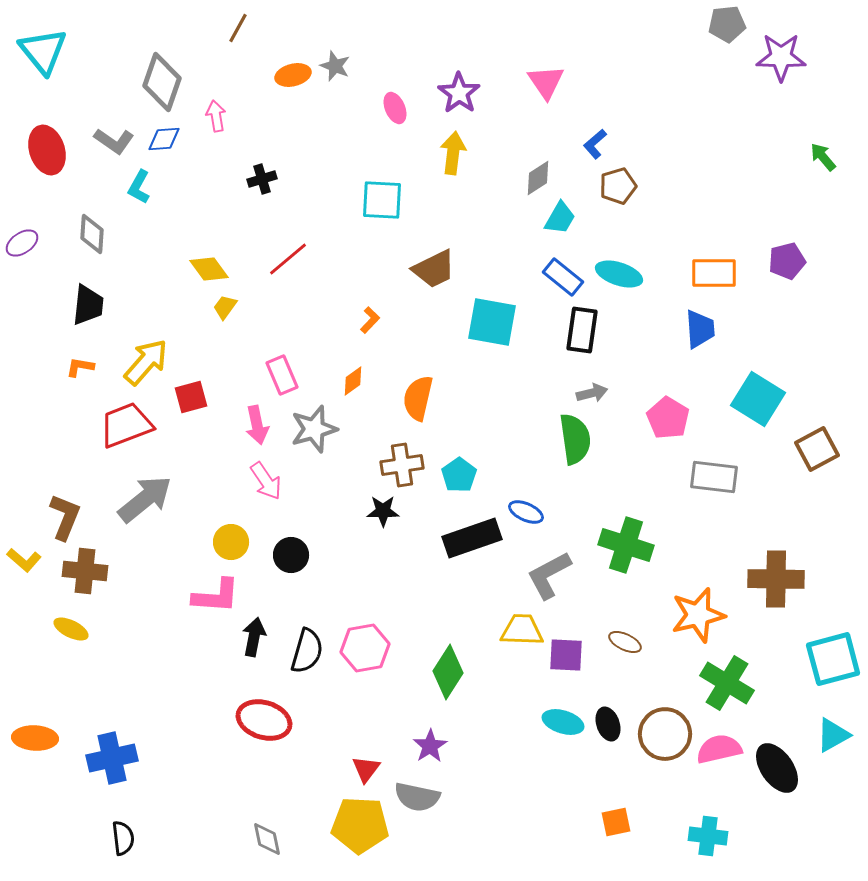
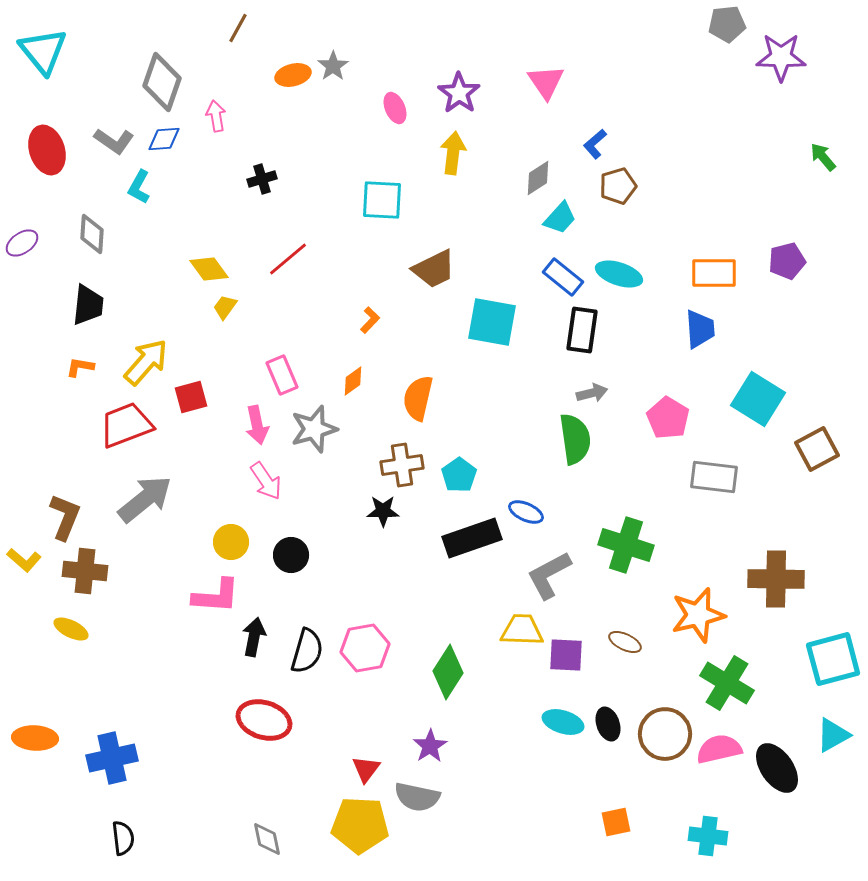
gray star at (335, 66): moved 2 px left; rotated 16 degrees clockwise
cyan trapezoid at (560, 218): rotated 12 degrees clockwise
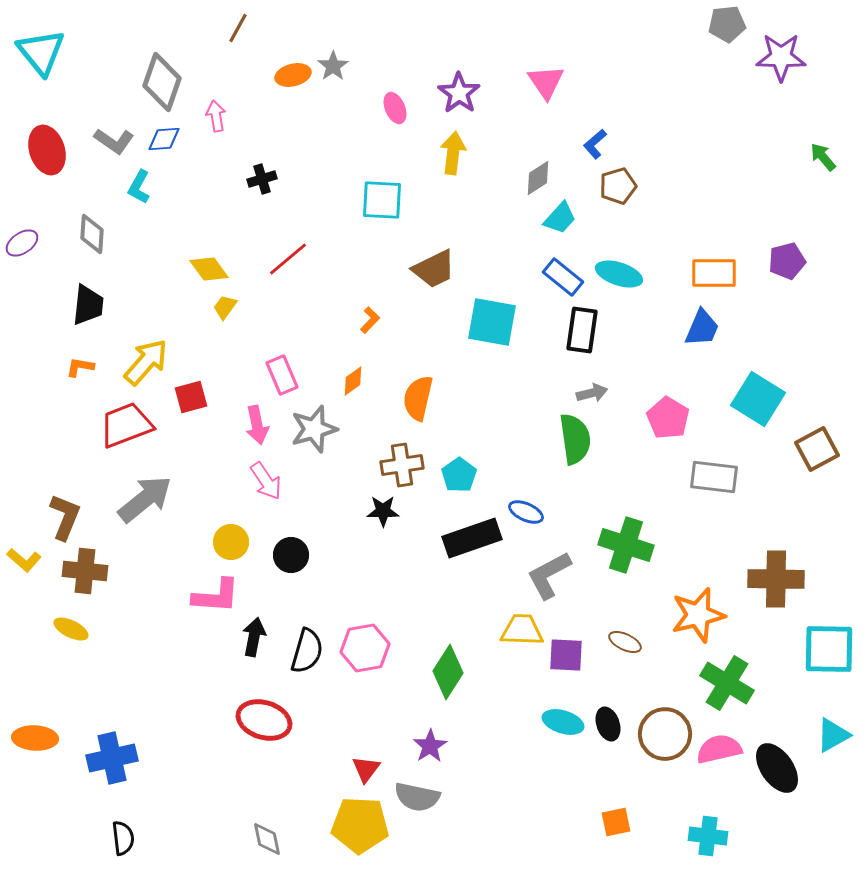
cyan triangle at (43, 51): moved 2 px left, 1 px down
blue trapezoid at (700, 329): moved 2 px right, 1 px up; rotated 27 degrees clockwise
cyan square at (833, 659): moved 4 px left, 10 px up; rotated 16 degrees clockwise
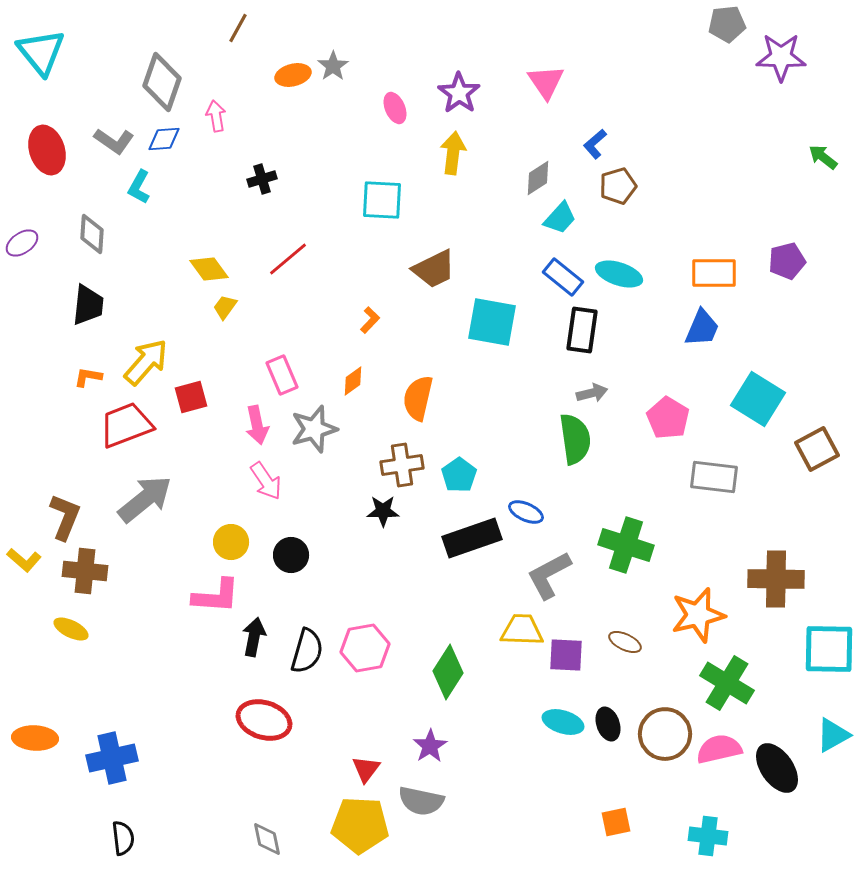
green arrow at (823, 157): rotated 12 degrees counterclockwise
orange L-shape at (80, 367): moved 8 px right, 10 px down
gray semicircle at (417, 797): moved 4 px right, 4 px down
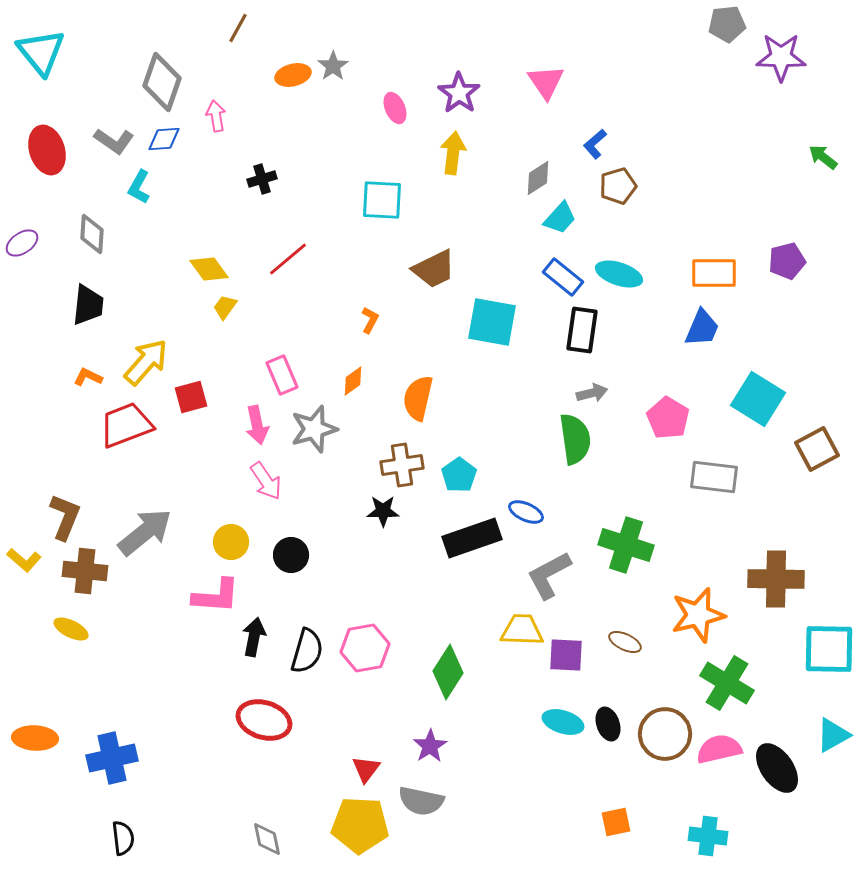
orange L-shape at (370, 320): rotated 16 degrees counterclockwise
orange L-shape at (88, 377): rotated 16 degrees clockwise
gray arrow at (145, 499): moved 33 px down
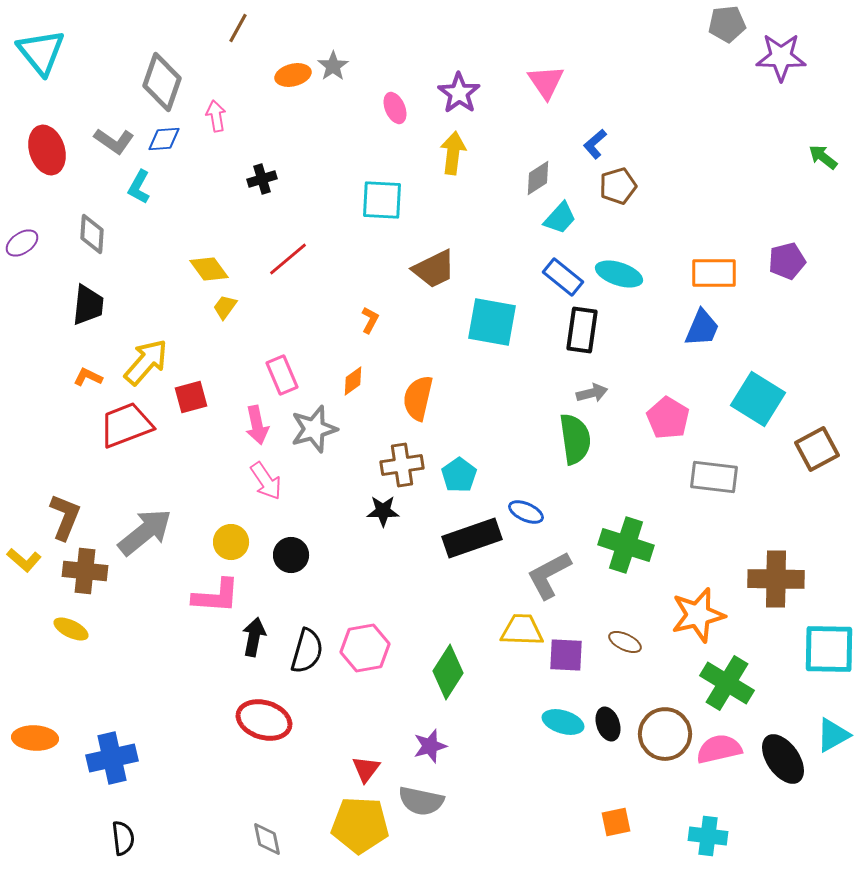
purple star at (430, 746): rotated 16 degrees clockwise
black ellipse at (777, 768): moved 6 px right, 9 px up
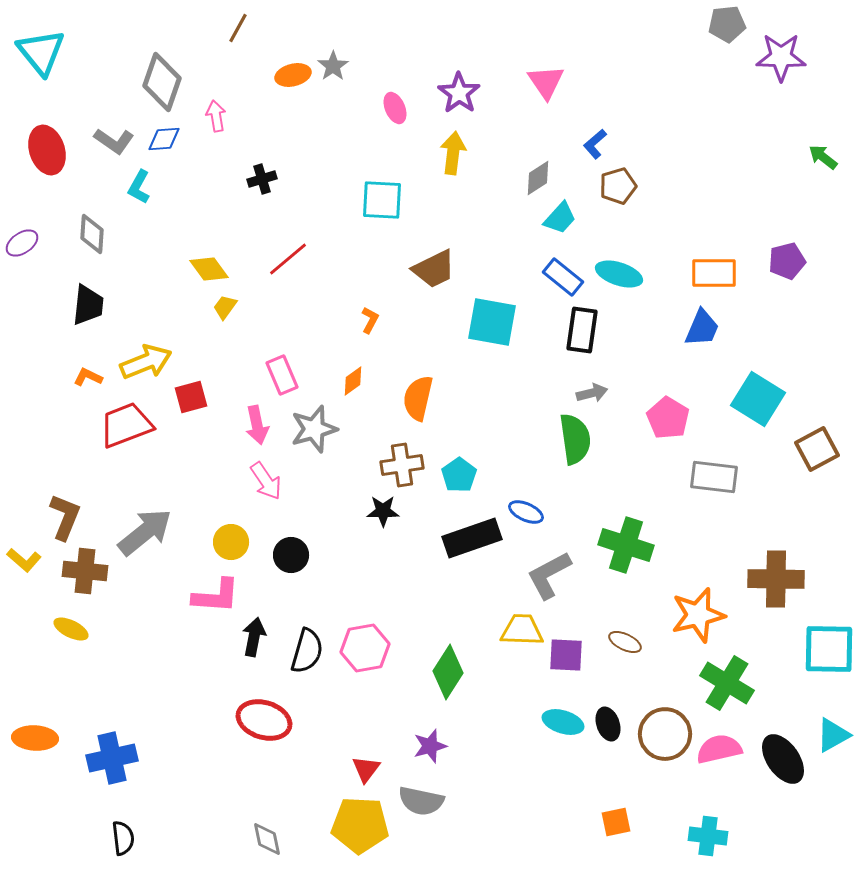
yellow arrow at (146, 362): rotated 27 degrees clockwise
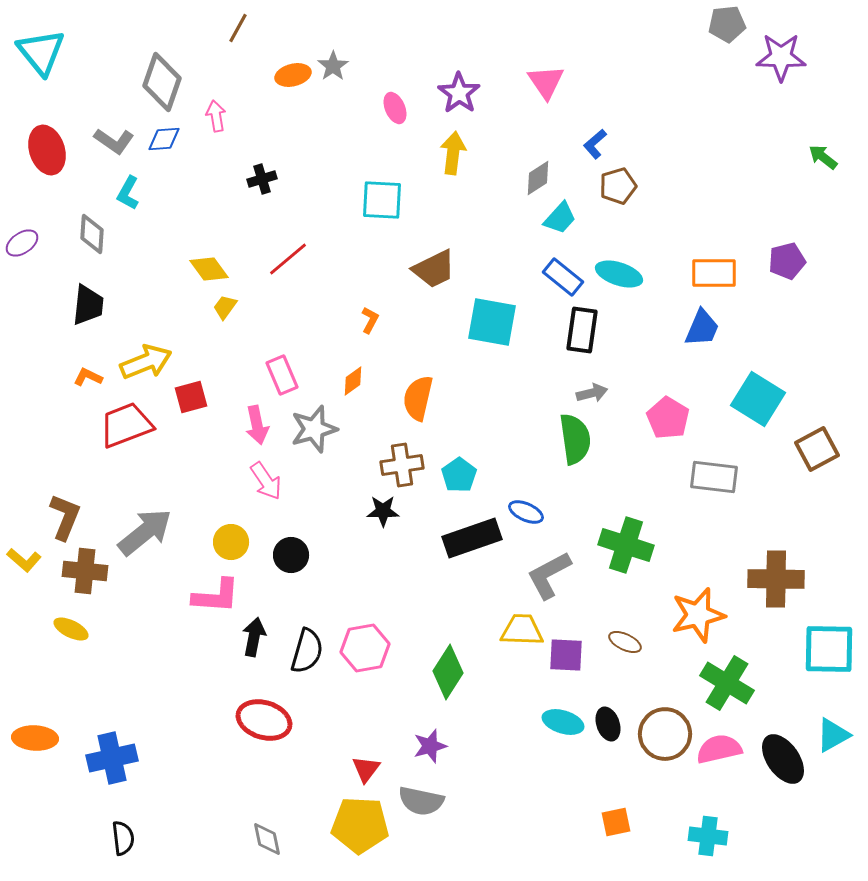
cyan L-shape at (139, 187): moved 11 px left, 6 px down
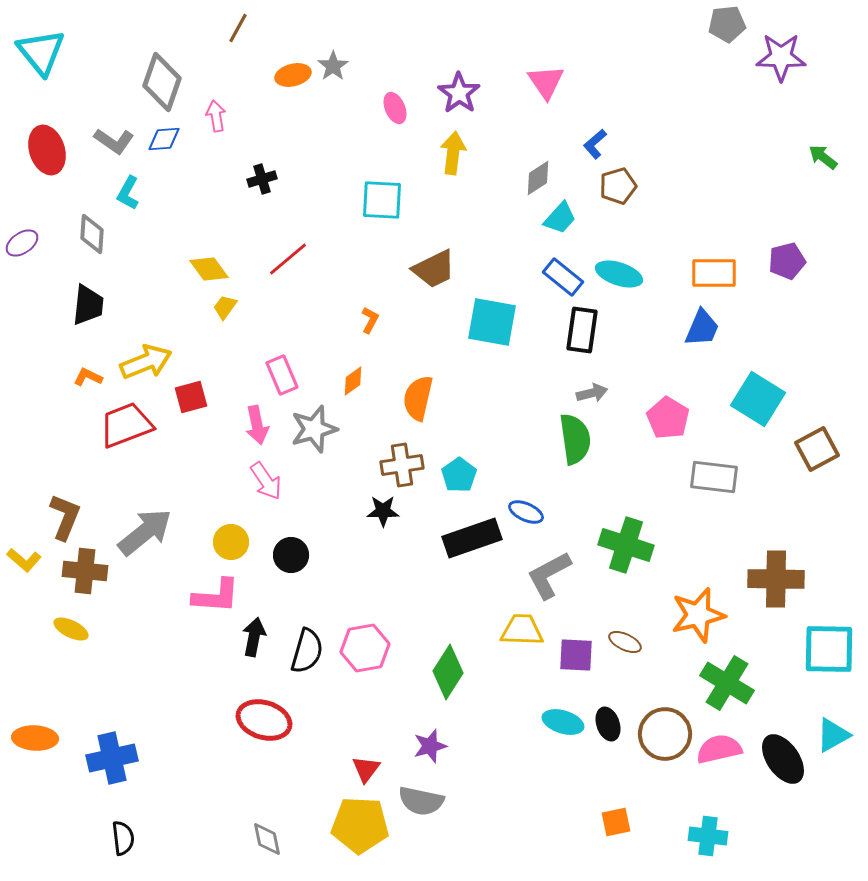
purple square at (566, 655): moved 10 px right
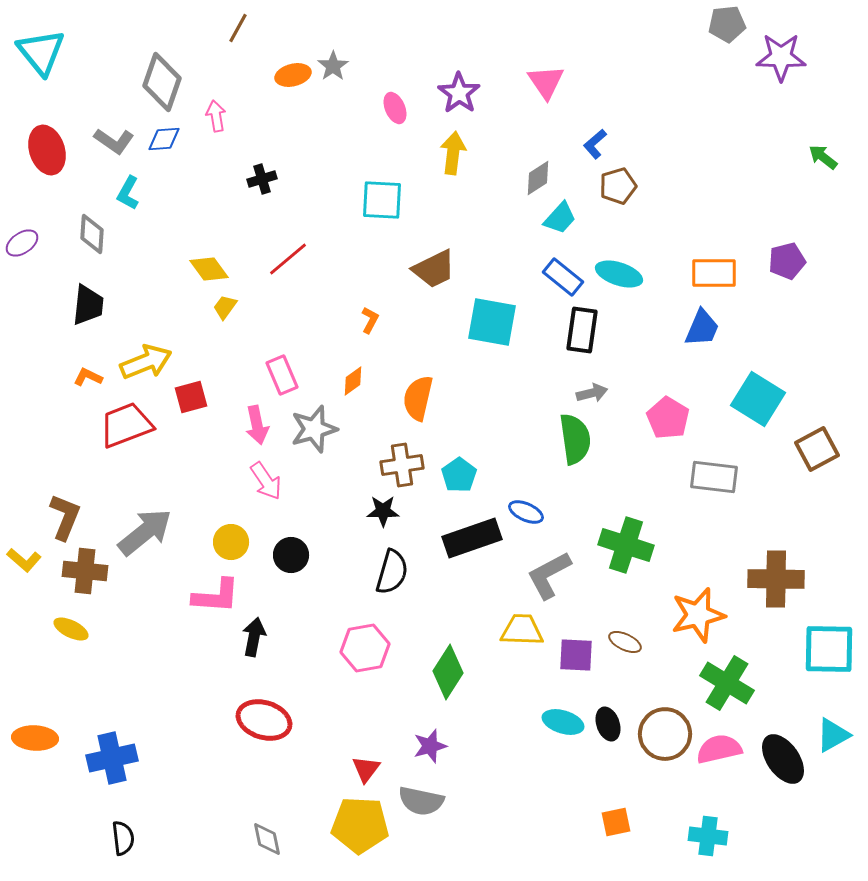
black semicircle at (307, 651): moved 85 px right, 79 px up
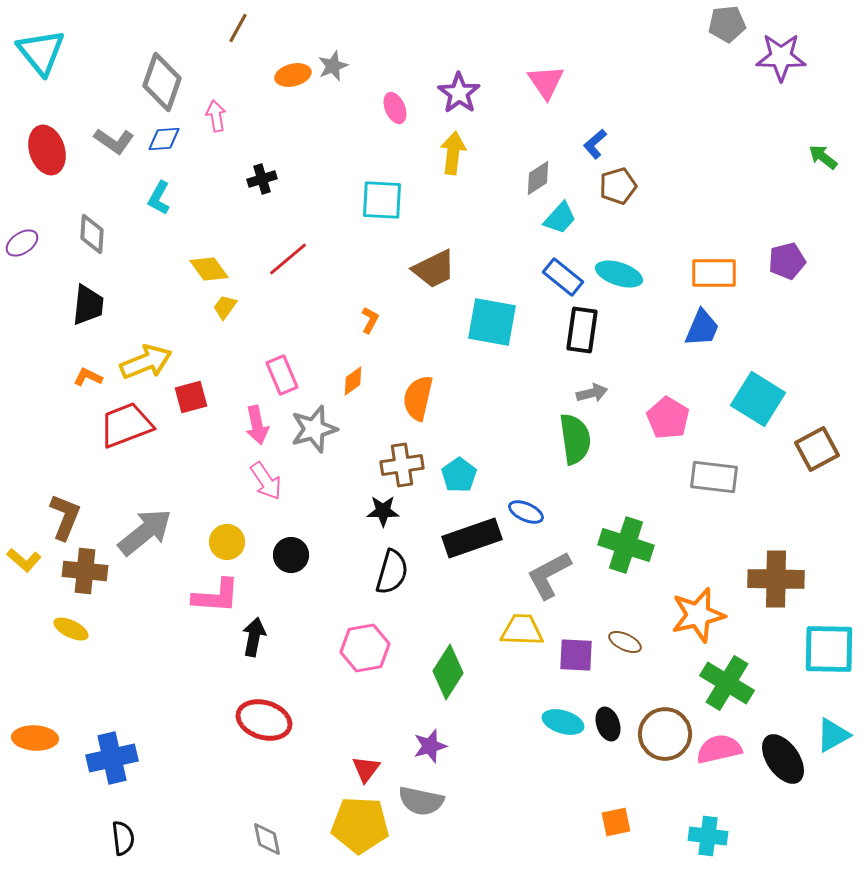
gray star at (333, 66): rotated 12 degrees clockwise
cyan L-shape at (128, 193): moved 31 px right, 5 px down
yellow circle at (231, 542): moved 4 px left
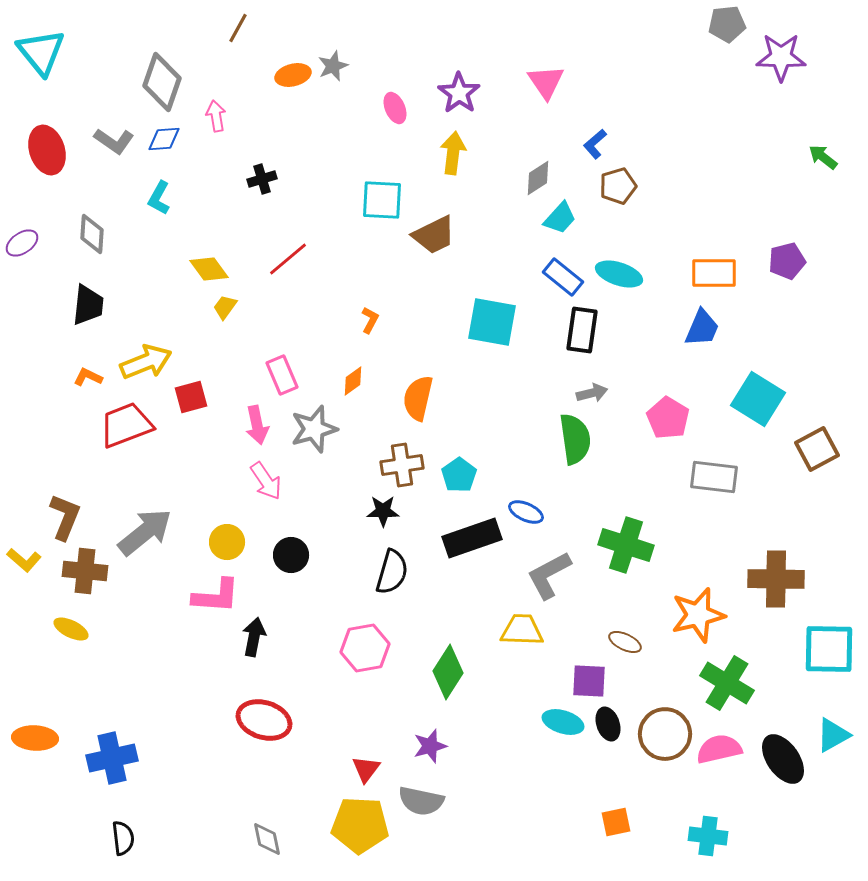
brown trapezoid at (434, 269): moved 34 px up
purple square at (576, 655): moved 13 px right, 26 px down
